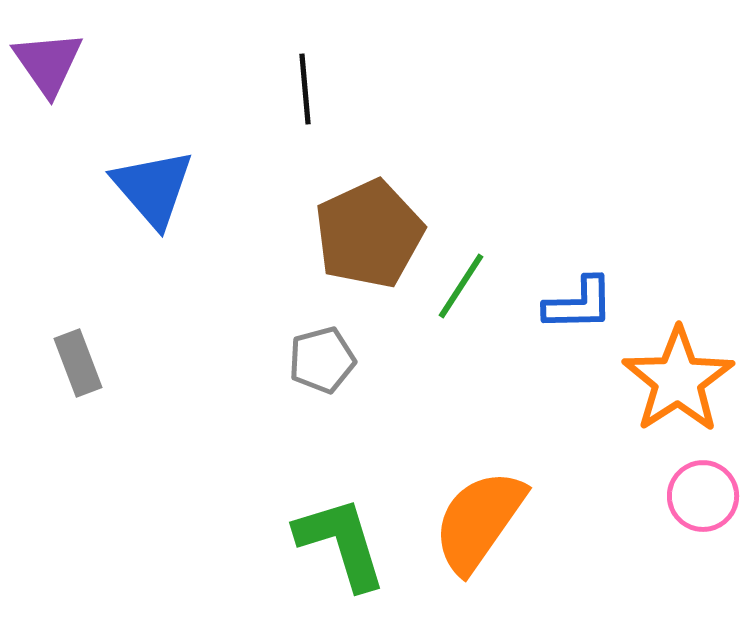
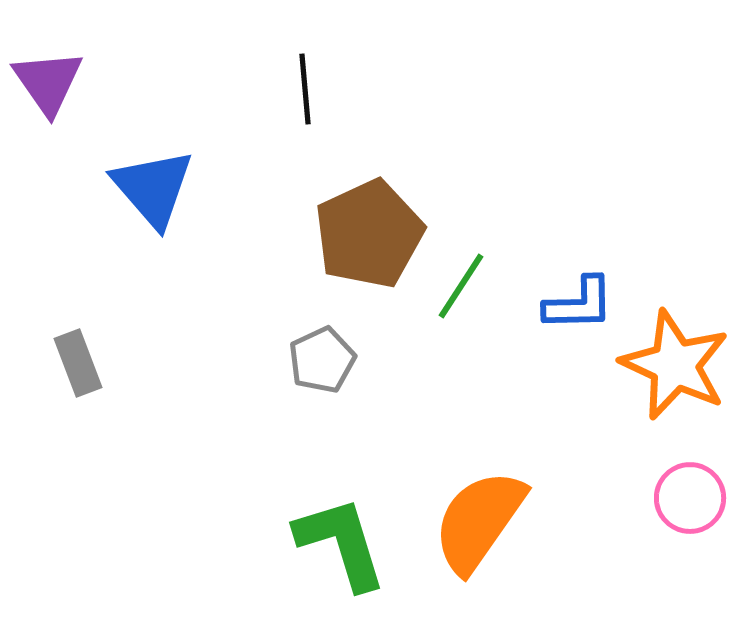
purple triangle: moved 19 px down
gray pentagon: rotated 10 degrees counterclockwise
orange star: moved 3 px left, 15 px up; rotated 14 degrees counterclockwise
pink circle: moved 13 px left, 2 px down
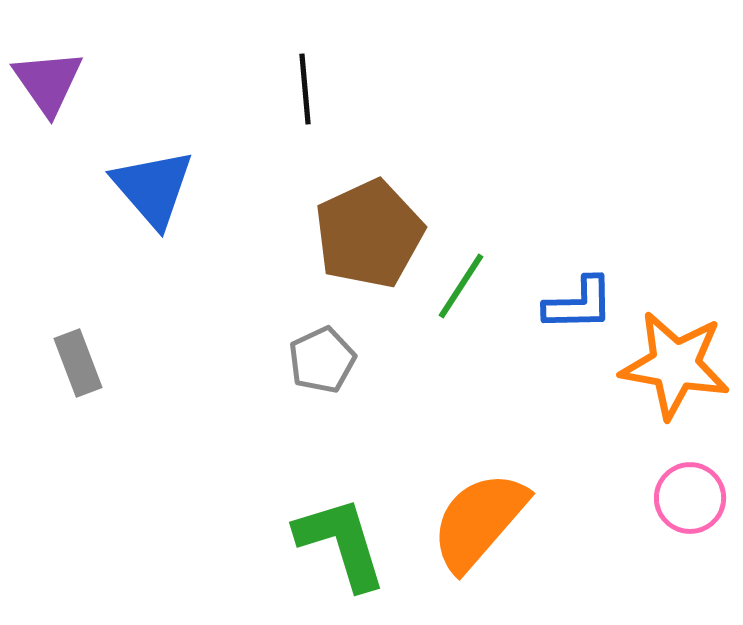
orange star: rotated 15 degrees counterclockwise
orange semicircle: rotated 6 degrees clockwise
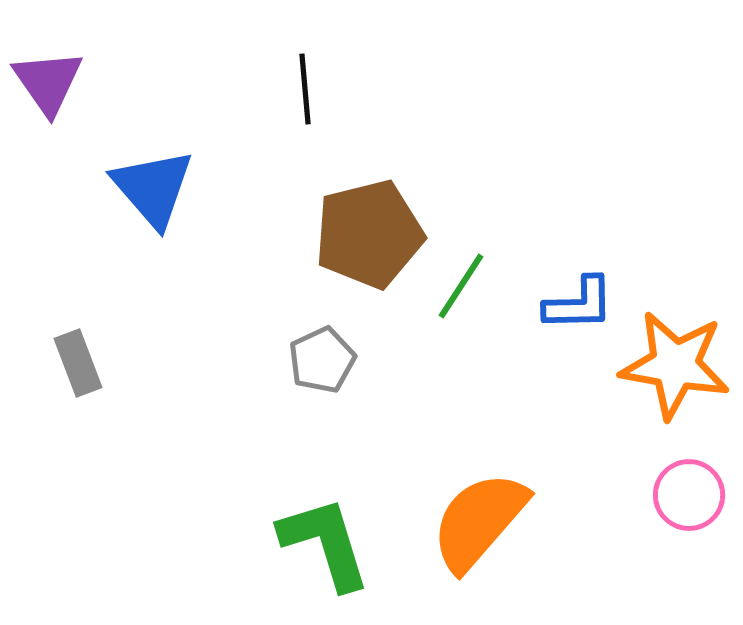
brown pentagon: rotated 11 degrees clockwise
pink circle: moved 1 px left, 3 px up
green L-shape: moved 16 px left
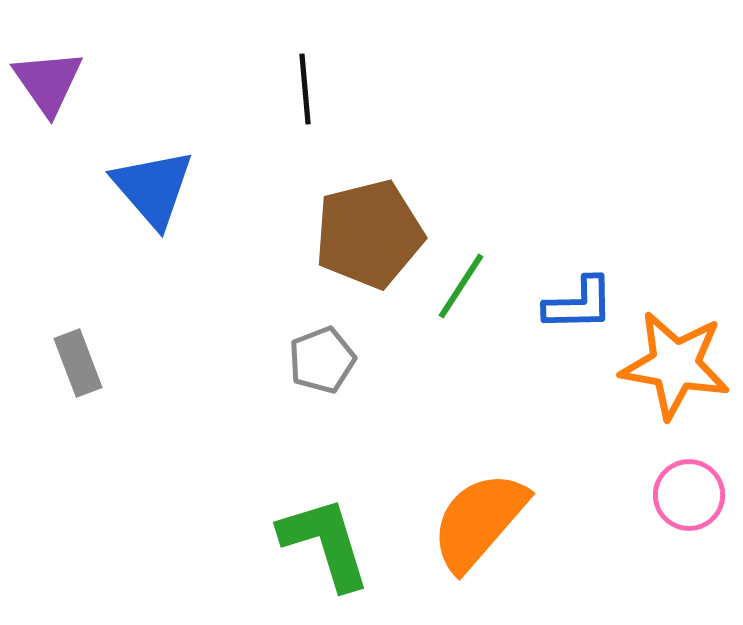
gray pentagon: rotated 4 degrees clockwise
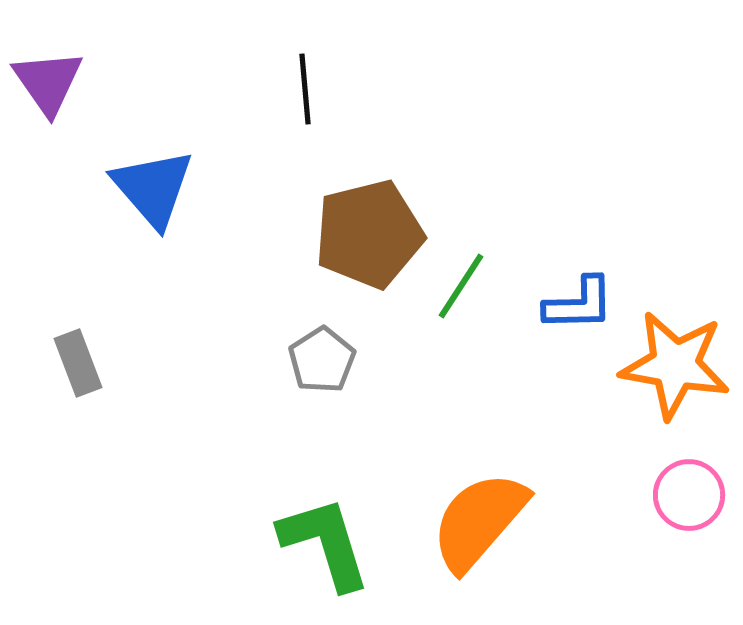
gray pentagon: rotated 12 degrees counterclockwise
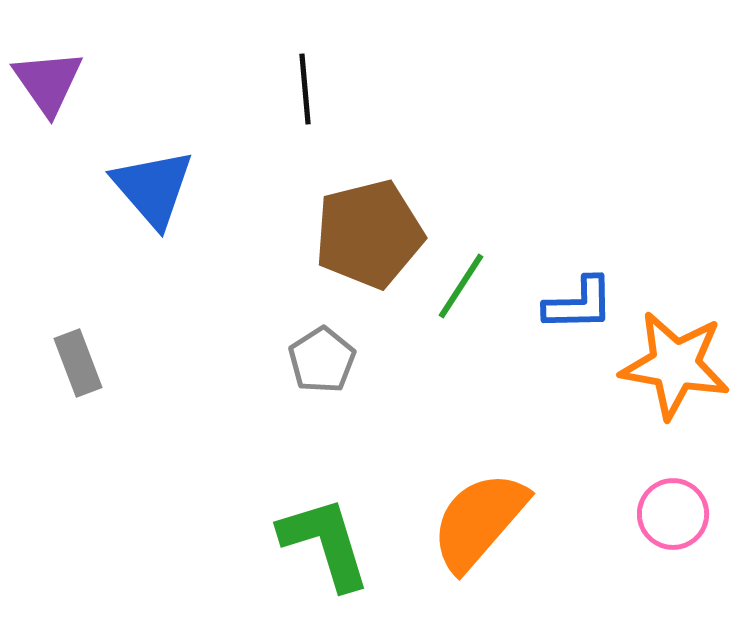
pink circle: moved 16 px left, 19 px down
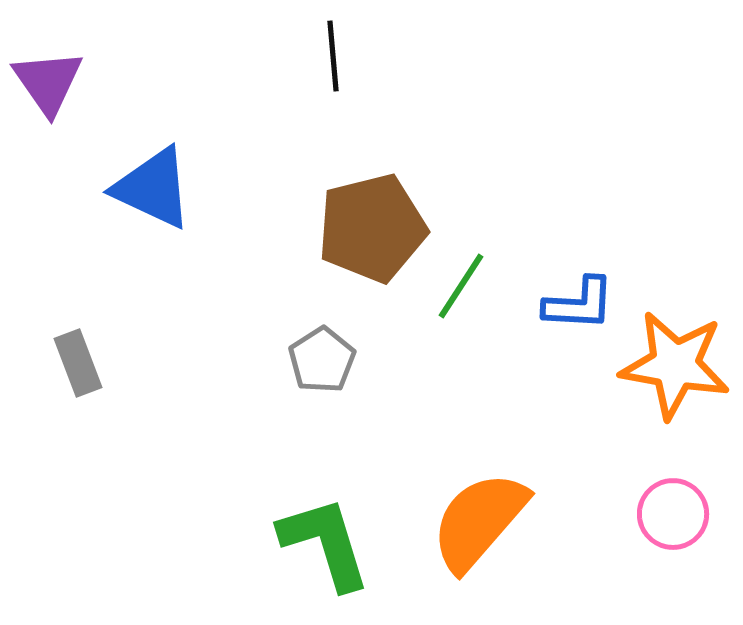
black line: moved 28 px right, 33 px up
blue triangle: rotated 24 degrees counterclockwise
brown pentagon: moved 3 px right, 6 px up
blue L-shape: rotated 4 degrees clockwise
